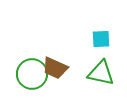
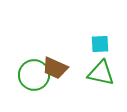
cyan square: moved 1 px left, 5 px down
green circle: moved 2 px right, 1 px down
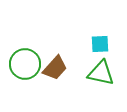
brown trapezoid: rotated 72 degrees counterclockwise
green circle: moved 9 px left, 11 px up
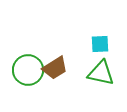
green circle: moved 3 px right, 6 px down
brown trapezoid: rotated 16 degrees clockwise
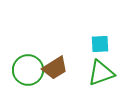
green triangle: rotated 32 degrees counterclockwise
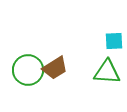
cyan square: moved 14 px right, 3 px up
green triangle: moved 6 px right, 1 px up; rotated 24 degrees clockwise
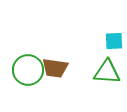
brown trapezoid: rotated 40 degrees clockwise
